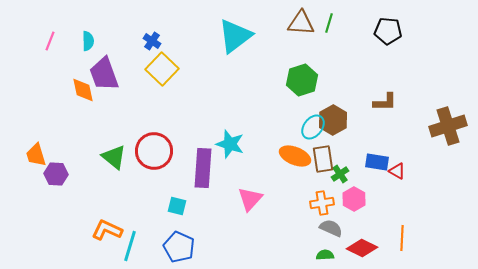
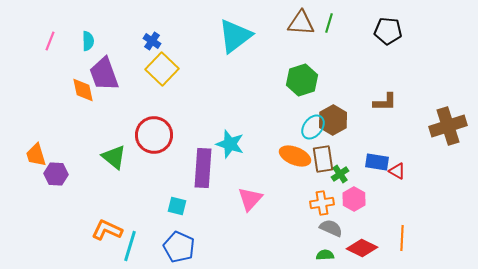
red circle: moved 16 px up
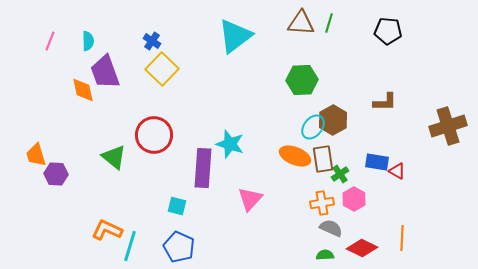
purple trapezoid: moved 1 px right, 2 px up
green hexagon: rotated 16 degrees clockwise
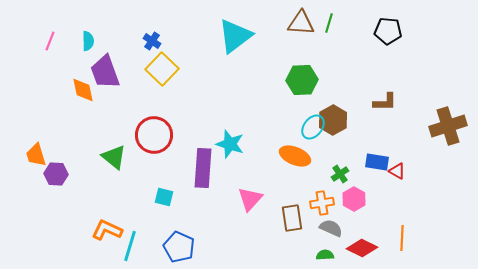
brown rectangle: moved 31 px left, 59 px down
cyan square: moved 13 px left, 9 px up
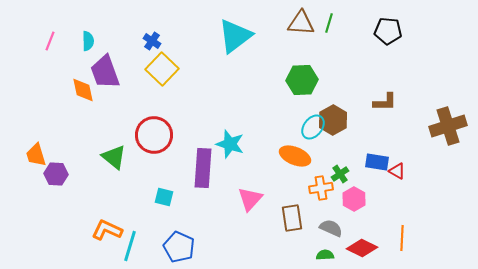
orange cross: moved 1 px left, 15 px up
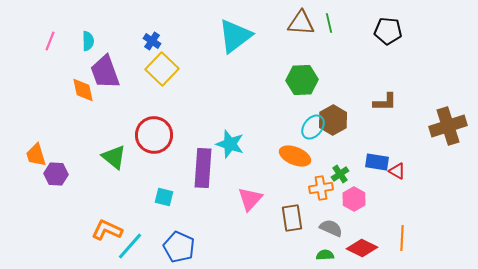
green line: rotated 30 degrees counterclockwise
cyan line: rotated 24 degrees clockwise
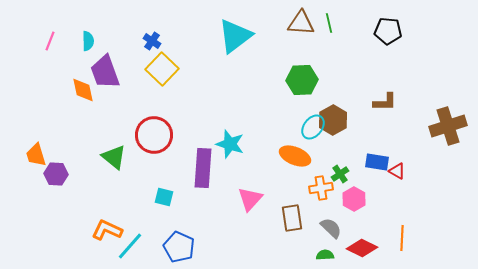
gray semicircle: rotated 20 degrees clockwise
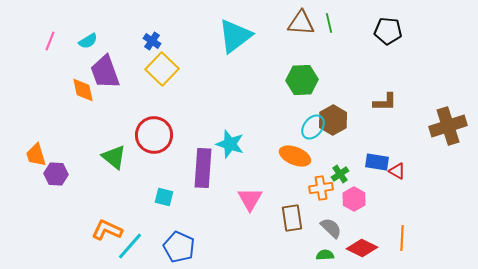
cyan semicircle: rotated 60 degrees clockwise
pink triangle: rotated 12 degrees counterclockwise
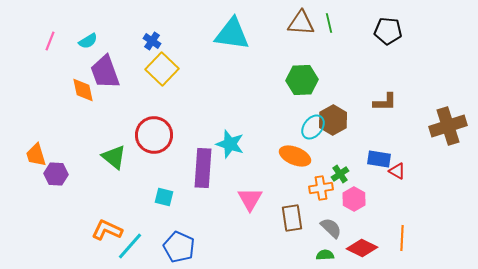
cyan triangle: moved 3 px left, 2 px up; rotated 45 degrees clockwise
blue rectangle: moved 2 px right, 3 px up
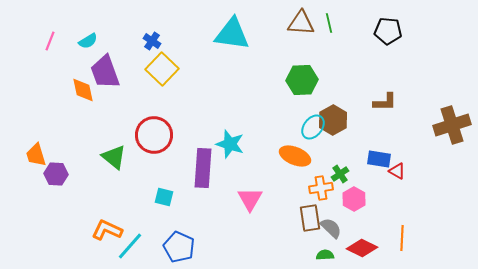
brown cross: moved 4 px right, 1 px up
brown rectangle: moved 18 px right
